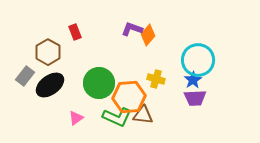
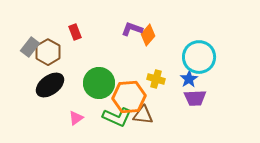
cyan circle: moved 1 px right, 3 px up
gray rectangle: moved 5 px right, 29 px up
blue star: moved 4 px left, 1 px up
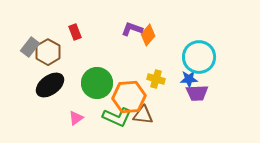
blue star: rotated 30 degrees clockwise
green circle: moved 2 px left
purple trapezoid: moved 2 px right, 5 px up
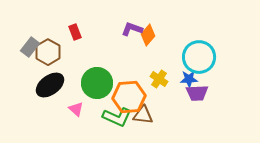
yellow cross: moved 3 px right; rotated 18 degrees clockwise
pink triangle: moved 9 px up; rotated 42 degrees counterclockwise
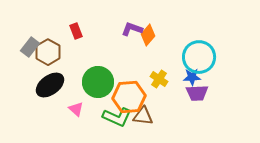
red rectangle: moved 1 px right, 1 px up
blue star: moved 3 px right, 2 px up
green circle: moved 1 px right, 1 px up
brown triangle: moved 1 px down
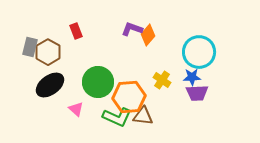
gray rectangle: rotated 24 degrees counterclockwise
cyan circle: moved 5 px up
yellow cross: moved 3 px right, 1 px down
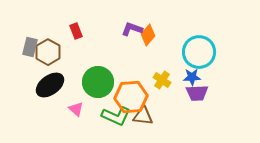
orange hexagon: moved 2 px right
green L-shape: moved 1 px left, 1 px up
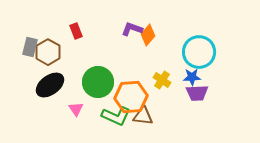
pink triangle: rotated 14 degrees clockwise
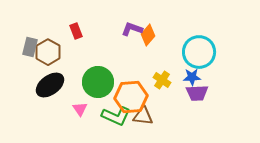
pink triangle: moved 4 px right
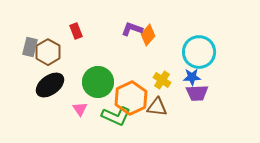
orange hexagon: moved 1 px down; rotated 20 degrees counterclockwise
brown triangle: moved 14 px right, 9 px up
